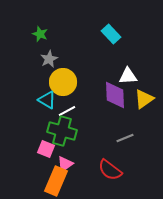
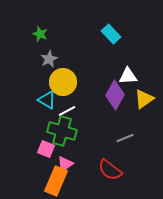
purple diamond: rotated 32 degrees clockwise
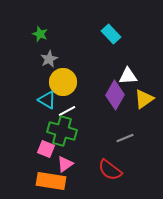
orange rectangle: moved 5 px left; rotated 76 degrees clockwise
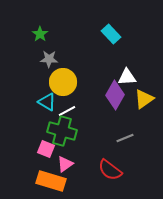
green star: rotated 14 degrees clockwise
gray star: rotated 30 degrees clockwise
white triangle: moved 1 px left, 1 px down
cyan triangle: moved 2 px down
orange rectangle: rotated 8 degrees clockwise
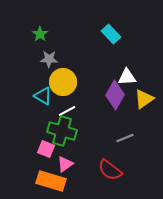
cyan triangle: moved 4 px left, 6 px up
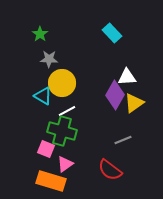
cyan rectangle: moved 1 px right, 1 px up
yellow circle: moved 1 px left, 1 px down
yellow triangle: moved 10 px left, 4 px down
gray line: moved 2 px left, 2 px down
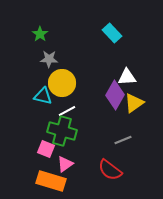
cyan triangle: rotated 18 degrees counterclockwise
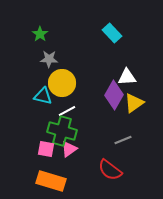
purple diamond: moved 1 px left
pink square: rotated 12 degrees counterclockwise
pink triangle: moved 4 px right, 15 px up
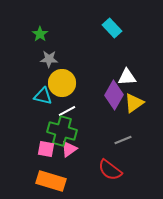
cyan rectangle: moved 5 px up
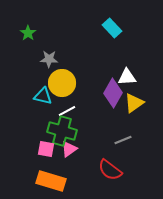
green star: moved 12 px left, 1 px up
purple diamond: moved 1 px left, 2 px up
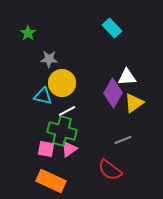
orange rectangle: rotated 8 degrees clockwise
